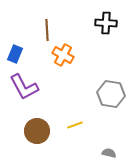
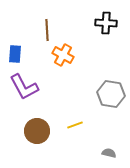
blue rectangle: rotated 18 degrees counterclockwise
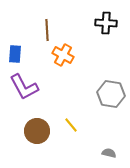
yellow line: moved 4 px left; rotated 70 degrees clockwise
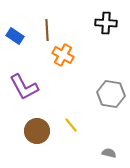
blue rectangle: moved 18 px up; rotated 60 degrees counterclockwise
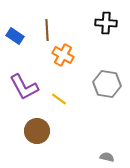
gray hexagon: moved 4 px left, 10 px up
yellow line: moved 12 px left, 26 px up; rotated 14 degrees counterclockwise
gray semicircle: moved 2 px left, 4 px down
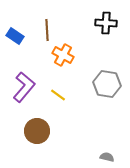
purple L-shape: rotated 112 degrees counterclockwise
yellow line: moved 1 px left, 4 px up
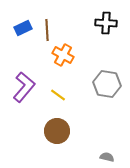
blue rectangle: moved 8 px right, 8 px up; rotated 60 degrees counterclockwise
brown circle: moved 20 px right
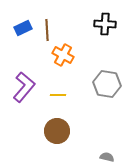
black cross: moved 1 px left, 1 px down
yellow line: rotated 35 degrees counterclockwise
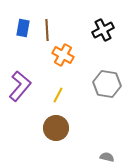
black cross: moved 2 px left, 6 px down; rotated 30 degrees counterclockwise
blue rectangle: rotated 54 degrees counterclockwise
purple L-shape: moved 4 px left, 1 px up
yellow line: rotated 63 degrees counterclockwise
brown circle: moved 1 px left, 3 px up
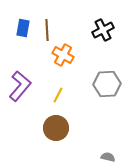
gray hexagon: rotated 12 degrees counterclockwise
gray semicircle: moved 1 px right
